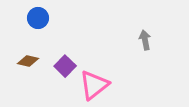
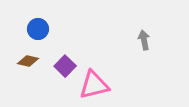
blue circle: moved 11 px down
gray arrow: moved 1 px left
pink triangle: rotated 24 degrees clockwise
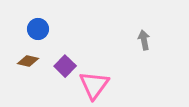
pink triangle: rotated 40 degrees counterclockwise
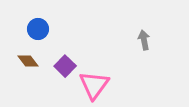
brown diamond: rotated 40 degrees clockwise
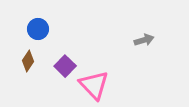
gray arrow: rotated 84 degrees clockwise
brown diamond: rotated 70 degrees clockwise
pink triangle: rotated 20 degrees counterclockwise
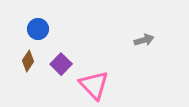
purple square: moved 4 px left, 2 px up
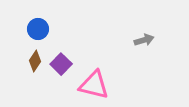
brown diamond: moved 7 px right
pink triangle: rotated 32 degrees counterclockwise
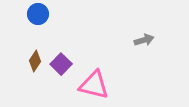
blue circle: moved 15 px up
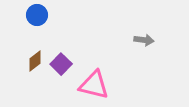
blue circle: moved 1 px left, 1 px down
gray arrow: rotated 24 degrees clockwise
brown diamond: rotated 20 degrees clockwise
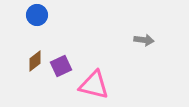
purple square: moved 2 px down; rotated 20 degrees clockwise
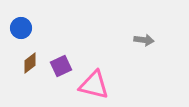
blue circle: moved 16 px left, 13 px down
brown diamond: moved 5 px left, 2 px down
